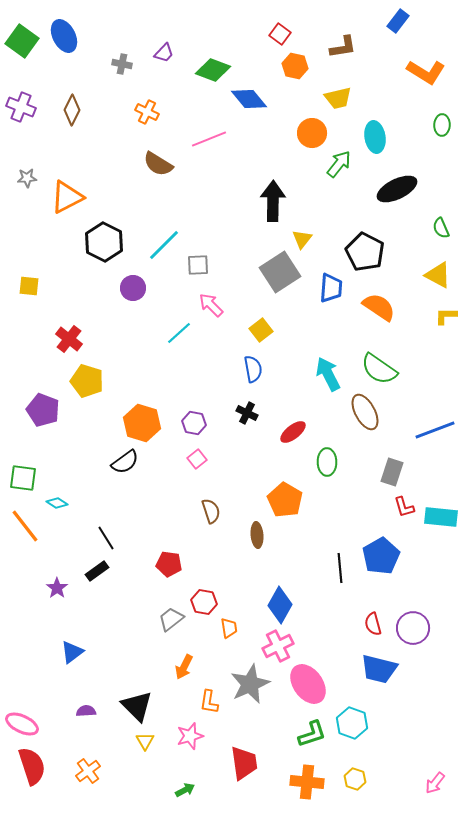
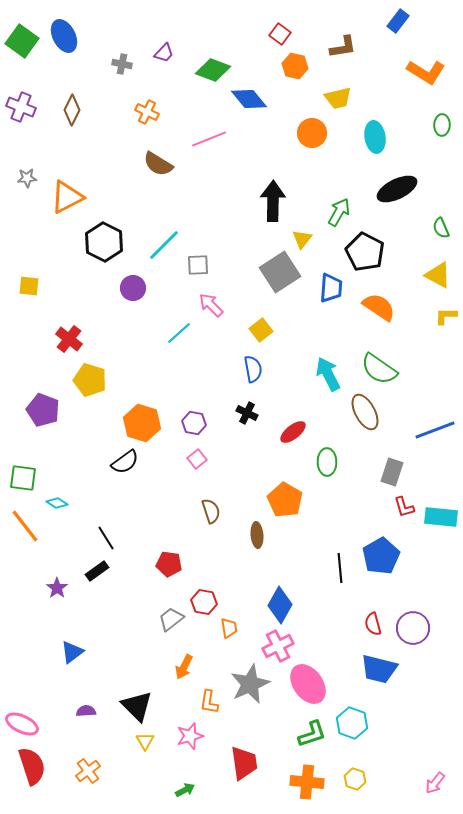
green arrow at (339, 164): moved 48 px down; rotated 8 degrees counterclockwise
yellow pentagon at (87, 381): moved 3 px right, 1 px up
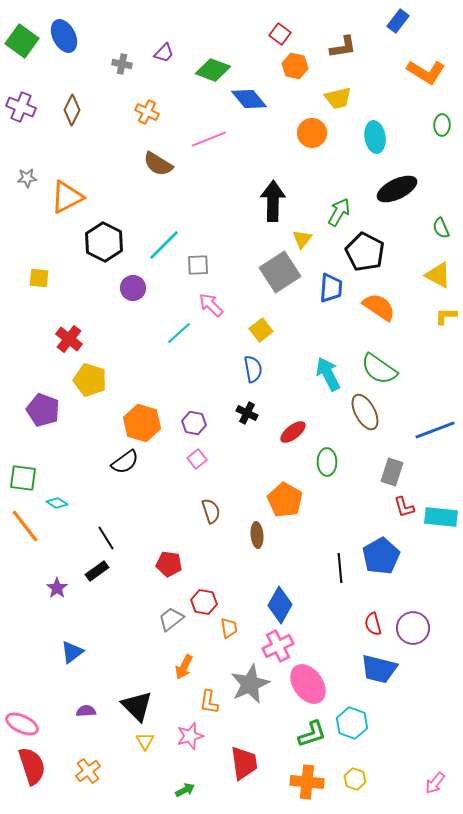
yellow square at (29, 286): moved 10 px right, 8 px up
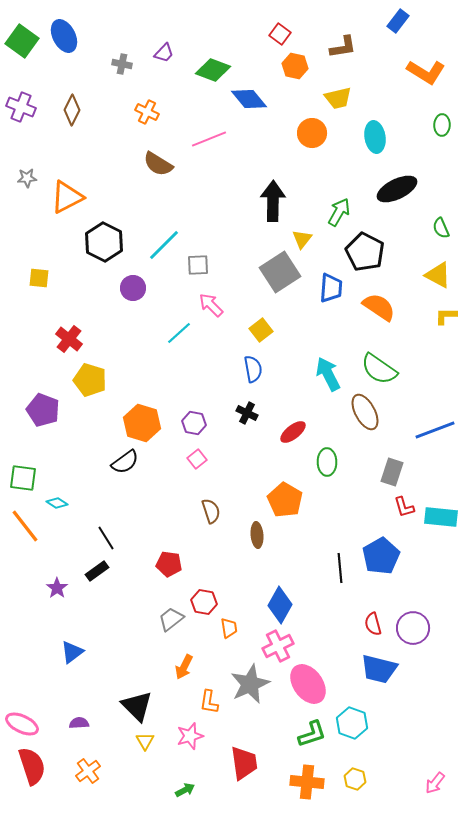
purple semicircle at (86, 711): moved 7 px left, 12 px down
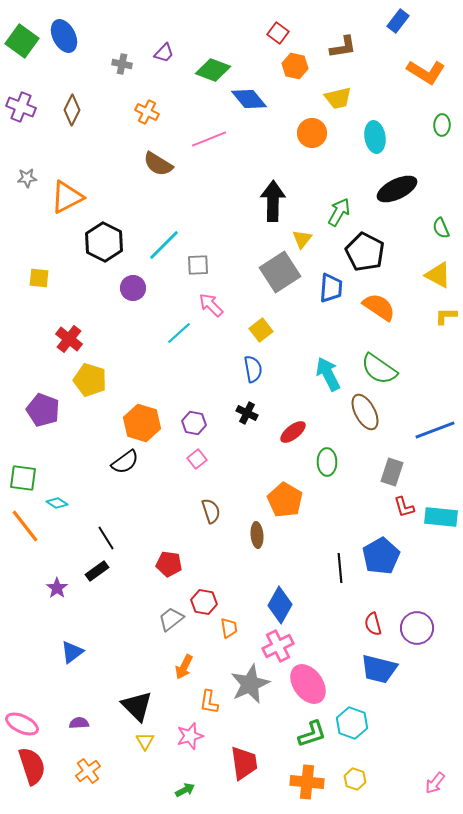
red square at (280, 34): moved 2 px left, 1 px up
purple circle at (413, 628): moved 4 px right
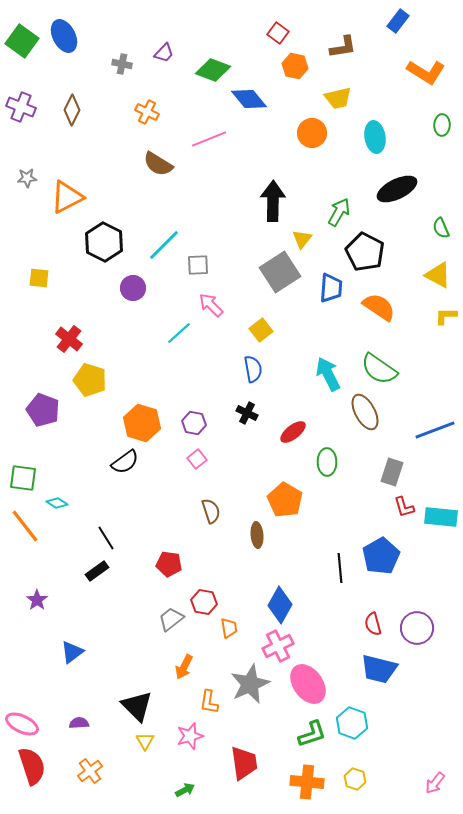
purple star at (57, 588): moved 20 px left, 12 px down
orange cross at (88, 771): moved 2 px right
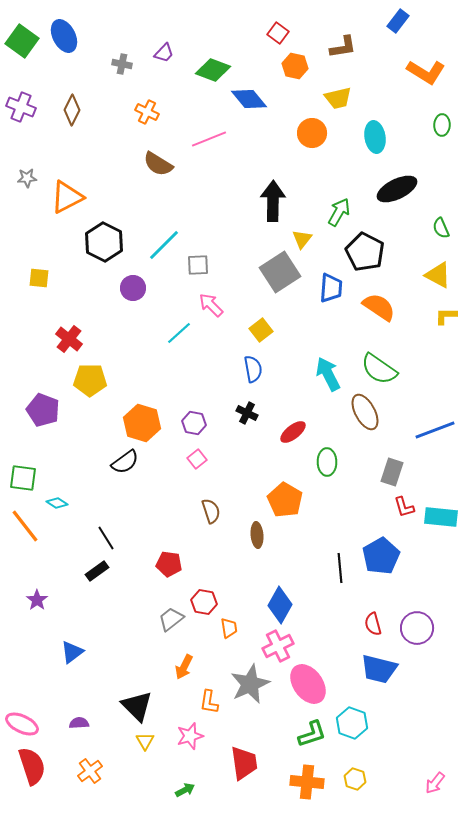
yellow pentagon at (90, 380): rotated 16 degrees counterclockwise
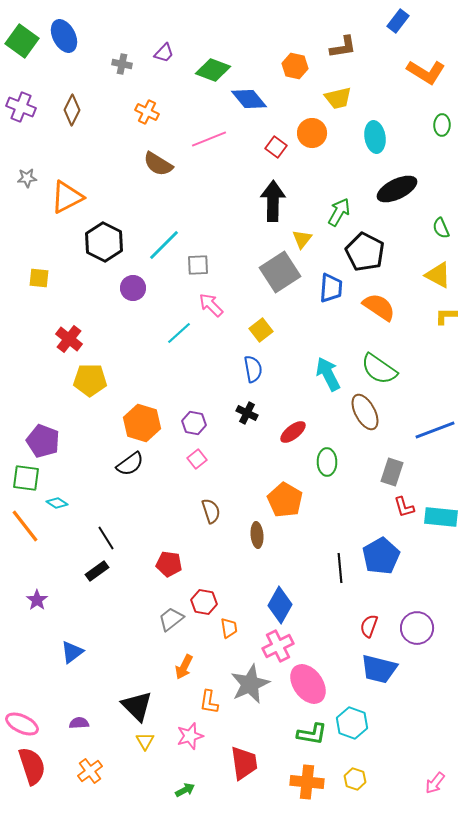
red square at (278, 33): moved 2 px left, 114 px down
purple pentagon at (43, 410): moved 31 px down
black semicircle at (125, 462): moved 5 px right, 2 px down
green square at (23, 478): moved 3 px right
red semicircle at (373, 624): moved 4 px left, 2 px down; rotated 35 degrees clockwise
green L-shape at (312, 734): rotated 28 degrees clockwise
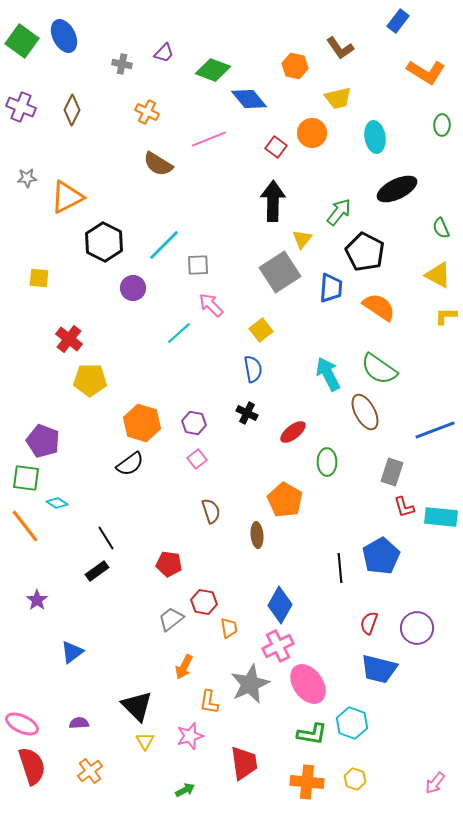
brown L-shape at (343, 47): moved 3 px left, 1 px down; rotated 64 degrees clockwise
green arrow at (339, 212): rotated 8 degrees clockwise
red semicircle at (369, 626): moved 3 px up
